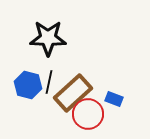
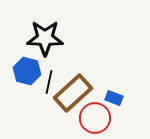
black star: moved 3 px left
blue hexagon: moved 1 px left, 14 px up
blue rectangle: moved 1 px up
red circle: moved 7 px right, 4 px down
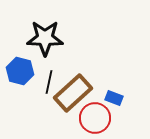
blue hexagon: moved 7 px left
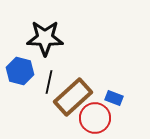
brown rectangle: moved 4 px down
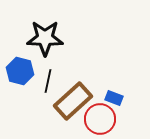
black line: moved 1 px left, 1 px up
brown rectangle: moved 4 px down
red circle: moved 5 px right, 1 px down
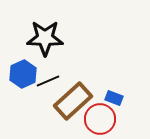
blue hexagon: moved 3 px right, 3 px down; rotated 20 degrees clockwise
black line: rotated 55 degrees clockwise
